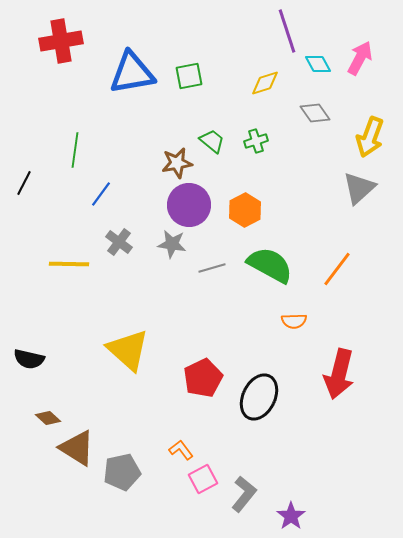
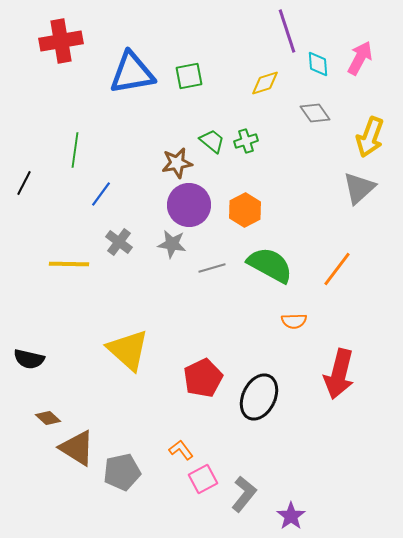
cyan diamond: rotated 24 degrees clockwise
green cross: moved 10 px left
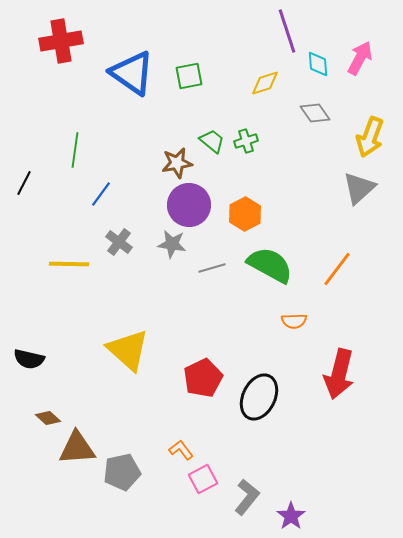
blue triangle: rotated 45 degrees clockwise
orange hexagon: moved 4 px down
brown triangle: rotated 36 degrees counterclockwise
gray L-shape: moved 3 px right, 3 px down
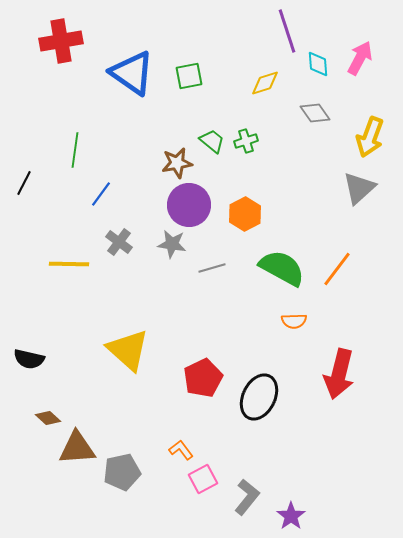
green semicircle: moved 12 px right, 3 px down
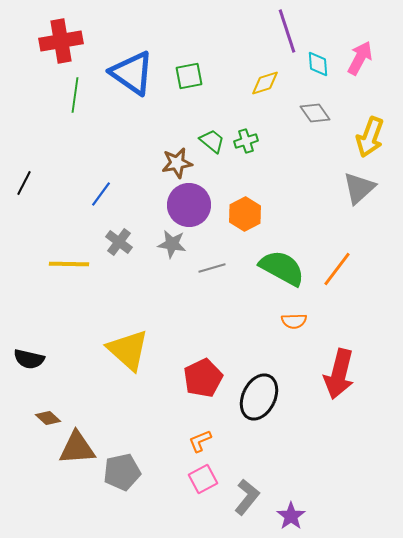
green line: moved 55 px up
orange L-shape: moved 19 px right, 9 px up; rotated 75 degrees counterclockwise
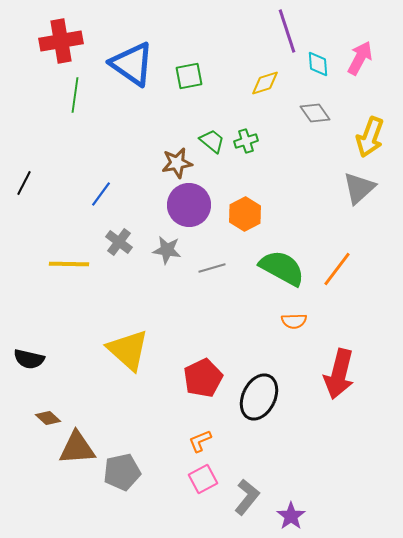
blue triangle: moved 9 px up
gray star: moved 5 px left, 6 px down
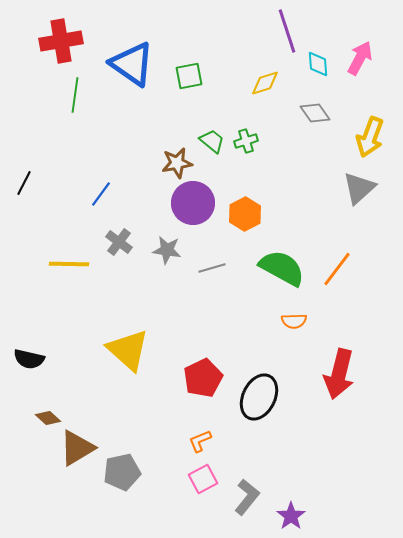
purple circle: moved 4 px right, 2 px up
brown triangle: rotated 27 degrees counterclockwise
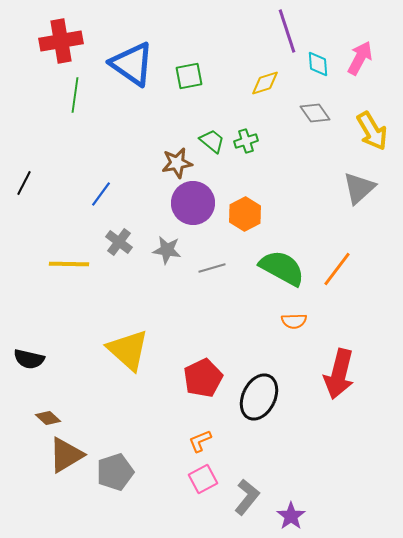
yellow arrow: moved 2 px right, 6 px up; rotated 51 degrees counterclockwise
brown triangle: moved 11 px left, 7 px down
gray pentagon: moved 7 px left; rotated 6 degrees counterclockwise
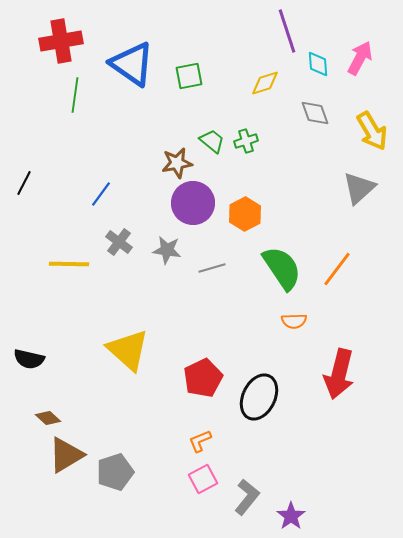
gray diamond: rotated 16 degrees clockwise
green semicircle: rotated 27 degrees clockwise
